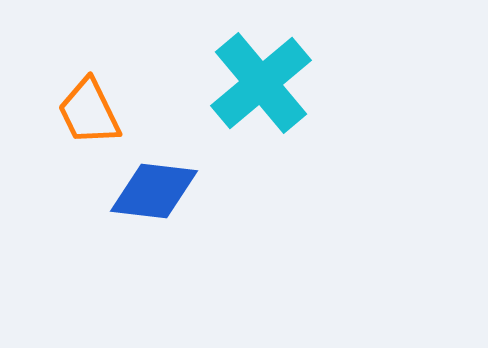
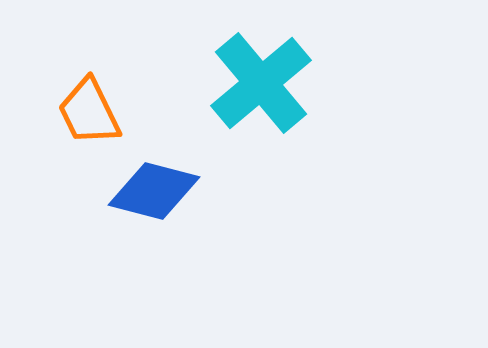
blue diamond: rotated 8 degrees clockwise
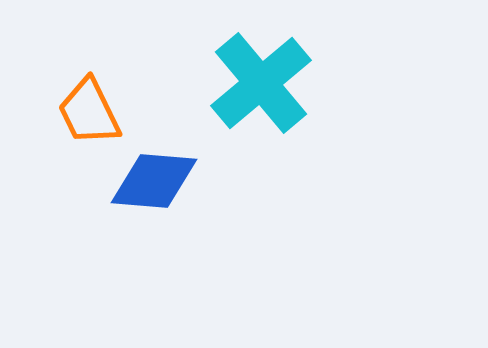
blue diamond: moved 10 px up; rotated 10 degrees counterclockwise
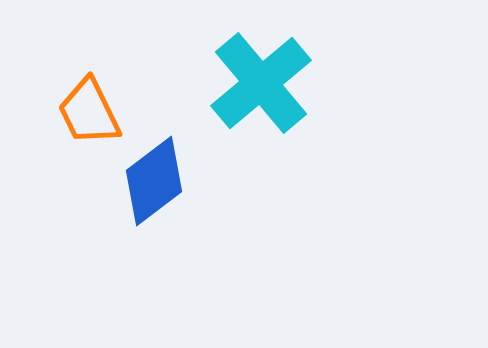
blue diamond: rotated 42 degrees counterclockwise
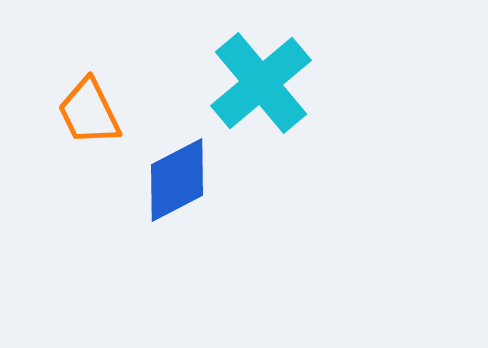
blue diamond: moved 23 px right, 1 px up; rotated 10 degrees clockwise
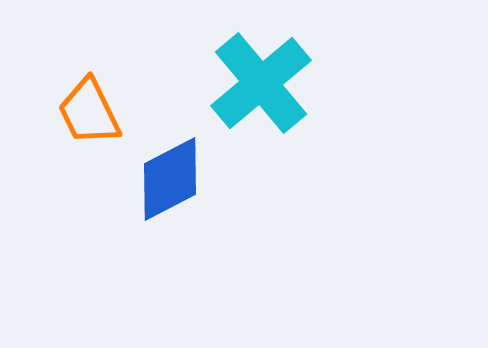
blue diamond: moved 7 px left, 1 px up
